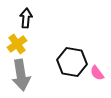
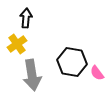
gray arrow: moved 11 px right
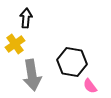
yellow cross: moved 2 px left
pink semicircle: moved 7 px left, 13 px down
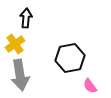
black hexagon: moved 2 px left, 4 px up; rotated 20 degrees counterclockwise
gray arrow: moved 12 px left
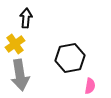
pink semicircle: rotated 133 degrees counterclockwise
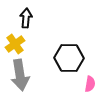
black hexagon: moved 1 px left; rotated 12 degrees clockwise
pink semicircle: moved 2 px up
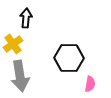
yellow cross: moved 2 px left
gray arrow: moved 1 px down
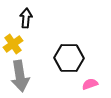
pink semicircle: rotated 119 degrees counterclockwise
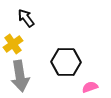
black arrow: rotated 42 degrees counterclockwise
black hexagon: moved 3 px left, 4 px down
pink semicircle: moved 3 px down
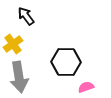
black arrow: moved 2 px up
gray arrow: moved 1 px left, 1 px down
pink semicircle: moved 4 px left
